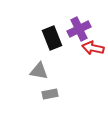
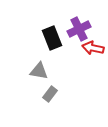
gray rectangle: rotated 42 degrees counterclockwise
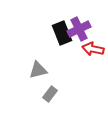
black rectangle: moved 10 px right, 5 px up
red arrow: moved 1 px down
gray triangle: moved 1 px left, 1 px up; rotated 24 degrees counterclockwise
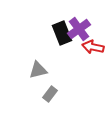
purple cross: rotated 10 degrees counterclockwise
red arrow: moved 2 px up
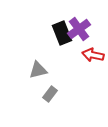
red arrow: moved 8 px down
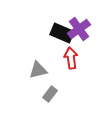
black rectangle: rotated 45 degrees counterclockwise
red arrow: moved 22 px left, 3 px down; rotated 70 degrees clockwise
